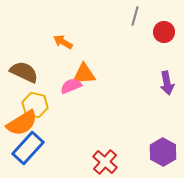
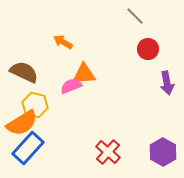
gray line: rotated 60 degrees counterclockwise
red circle: moved 16 px left, 17 px down
red cross: moved 3 px right, 10 px up
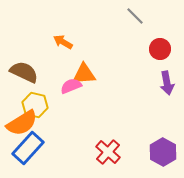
red circle: moved 12 px right
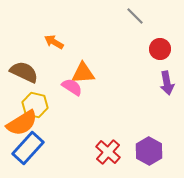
orange arrow: moved 9 px left
orange triangle: moved 1 px left, 1 px up
pink semicircle: moved 1 px right, 1 px down; rotated 55 degrees clockwise
purple hexagon: moved 14 px left, 1 px up
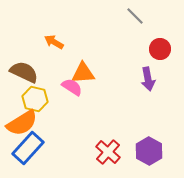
purple arrow: moved 19 px left, 4 px up
yellow hexagon: moved 6 px up
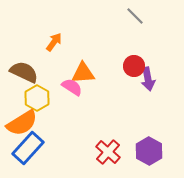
orange arrow: rotated 96 degrees clockwise
red circle: moved 26 px left, 17 px down
yellow hexagon: moved 2 px right, 1 px up; rotated 15 degrees clockwise
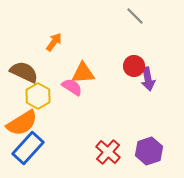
yellow hexagon: moved 1 px right, 2 px up
purple hexagon: rotated 12 degrees clockwise
